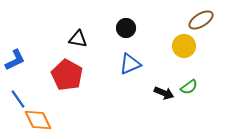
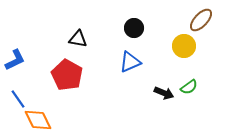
brown ellipse: rotated 15 degrees counterclockwise
black circle: moved 8 px right
blue triangle: moved 2 px up
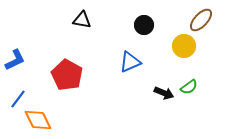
black circle: moved 10 px right, 3 px up
black triangle: moved 4 px right, 19 px up
blue line: rotated 72 degrees clockwise
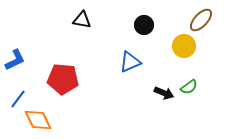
red pentagon: moved 4 px left, 4 px down; rotated 24 degrees counterclockwise
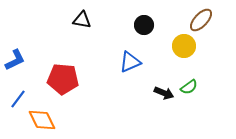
orange diamond: moved 4 px right
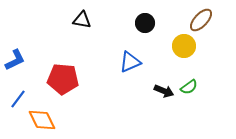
black circle: moved 1 px right, 2 px up
black arrow: moved 2 px up
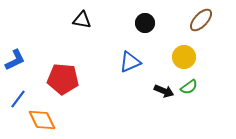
yellow circle: moved 11 px down
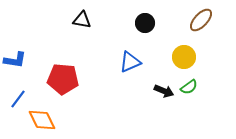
blue L-shape: rotated 35 degrees clockwise
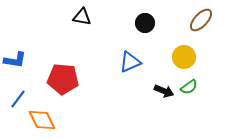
black triangle: moved 3 px up
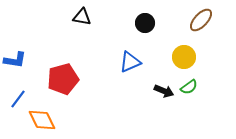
red pentagon: rotated 20 degrees counterclockwise
